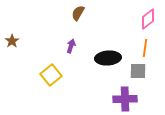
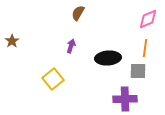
pink diamond: rotated 15 degrees clockwise
yellow square: moved 2 px right, 4 px down
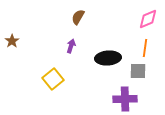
brown semicircle: moved 4 px down
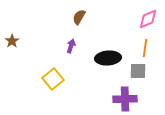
brown semicircle: moved 1 px right
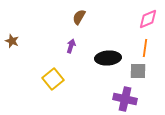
brown star: rotated 16 degrees counterclockwise
purple cross: rotated 15 degrees clockwise
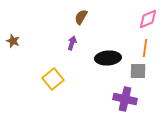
brown semicircle: moved 2 px right
brown star: moved 1 px right
purple arrow: moved 1 px right, 3 px up
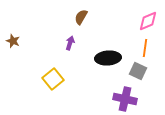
pink diamond: moved 2 px down
purple arrow: moved 2 px left
gray square: rotated 24 degrees clockwise
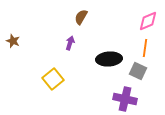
black ellipse: moved 1 px right, 1 px down
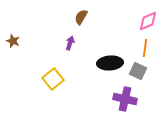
black ellipse: moved 1 px right, 4 px down
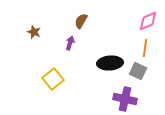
brown semicircle: moved 4 px down
brown star: moved 21 px right, 9 px up
